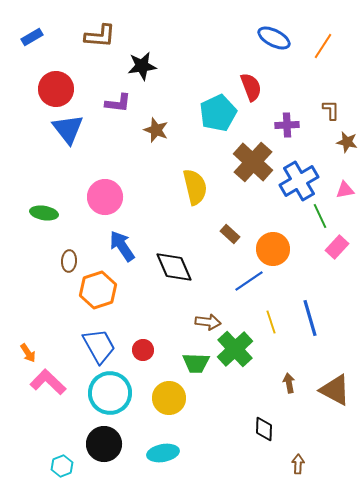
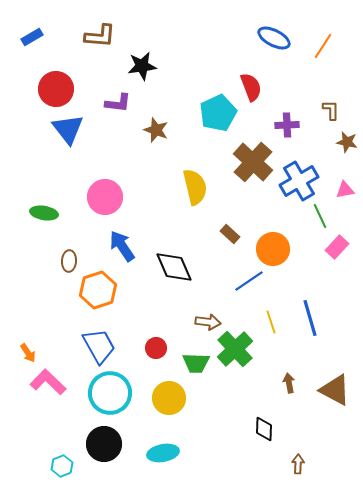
red circle at (143, 350): moved 13 px right, 2 px up
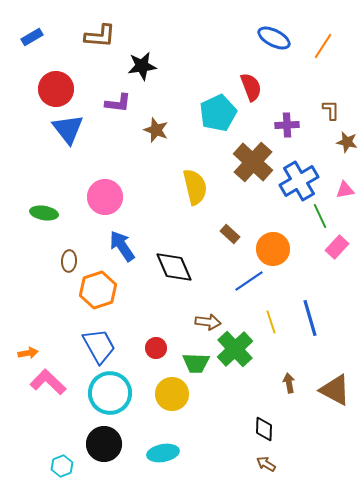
orange arrow at (28, 353): rotated 66 degrees counterclockwise
yellow circle at (169, 398): moved 3 px right, 4 px up
brown arrow at (298, 464): moved 32 px left; rotated 60 degrees counterclockwise
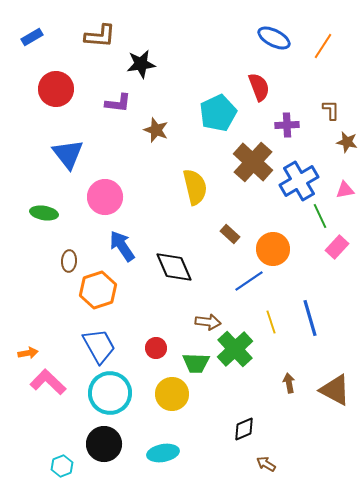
black star at (142, 66): moved 1 px left, 2 px up
red semicircle at (251, 87): moved 8 px right
blue triangle at (68, 129): moved 25 px down
black diamond at (264, 429): moved 20 px left; rotated 65 degrees clockwise
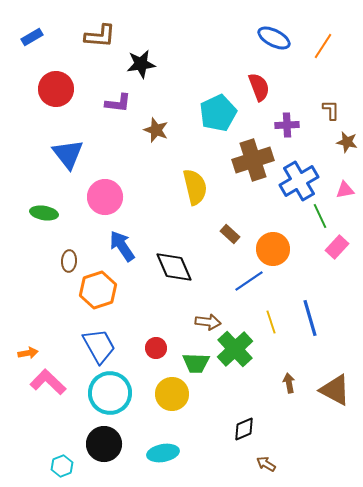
brown cross at (253, 162): moved 2 px up; rotated 30 degrees clockwise
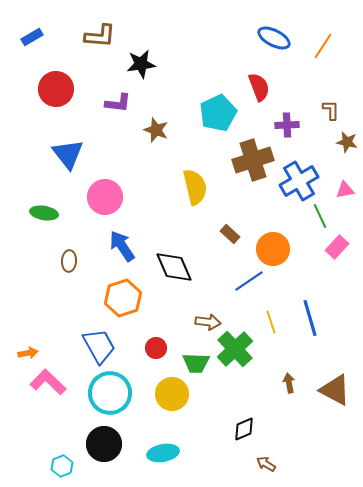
orange hexagon at (98, 290): moved 25 px right, 8 px down
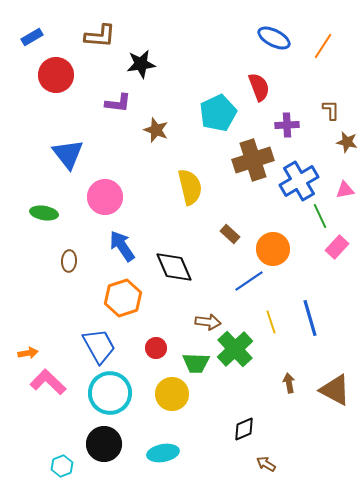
red circle at (56, 89): moved 14 px up
yellow semicircle at (195, 187): moved 5 px left
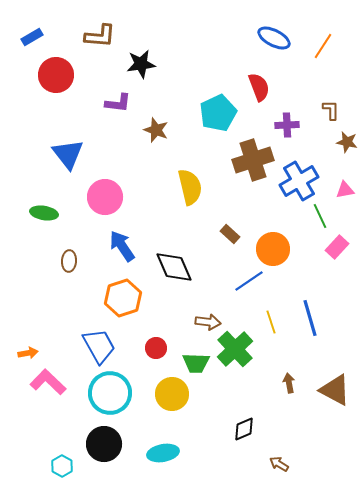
brown arrow at (266, 464): moved 13 px right
cyan hexagon at (62, 466): rotated 10 degrees counterclockwise
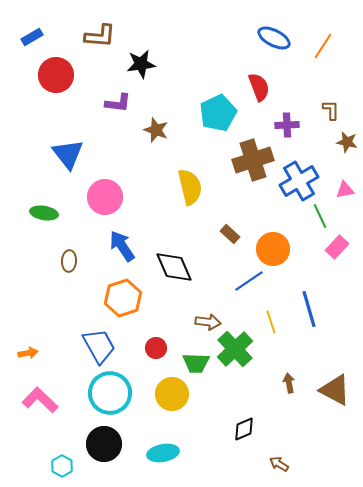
blue line at (310, 318): moved 1 px left, 9 px up
pink L-shape at (48, 382): moved 8 px left, 18 px down
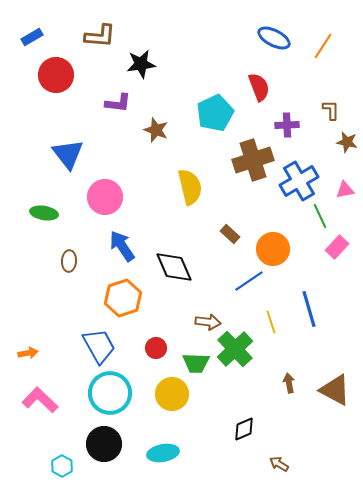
cyan pentagon at (218, 113): moved 3 px left
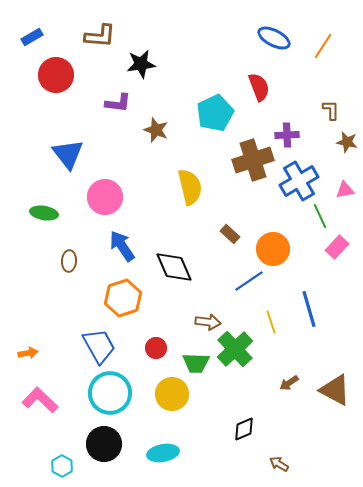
purple cross at (287, 125): moved 10 px down
brown arrow at (289, 383): rotated 114 degrees counterclockwise
